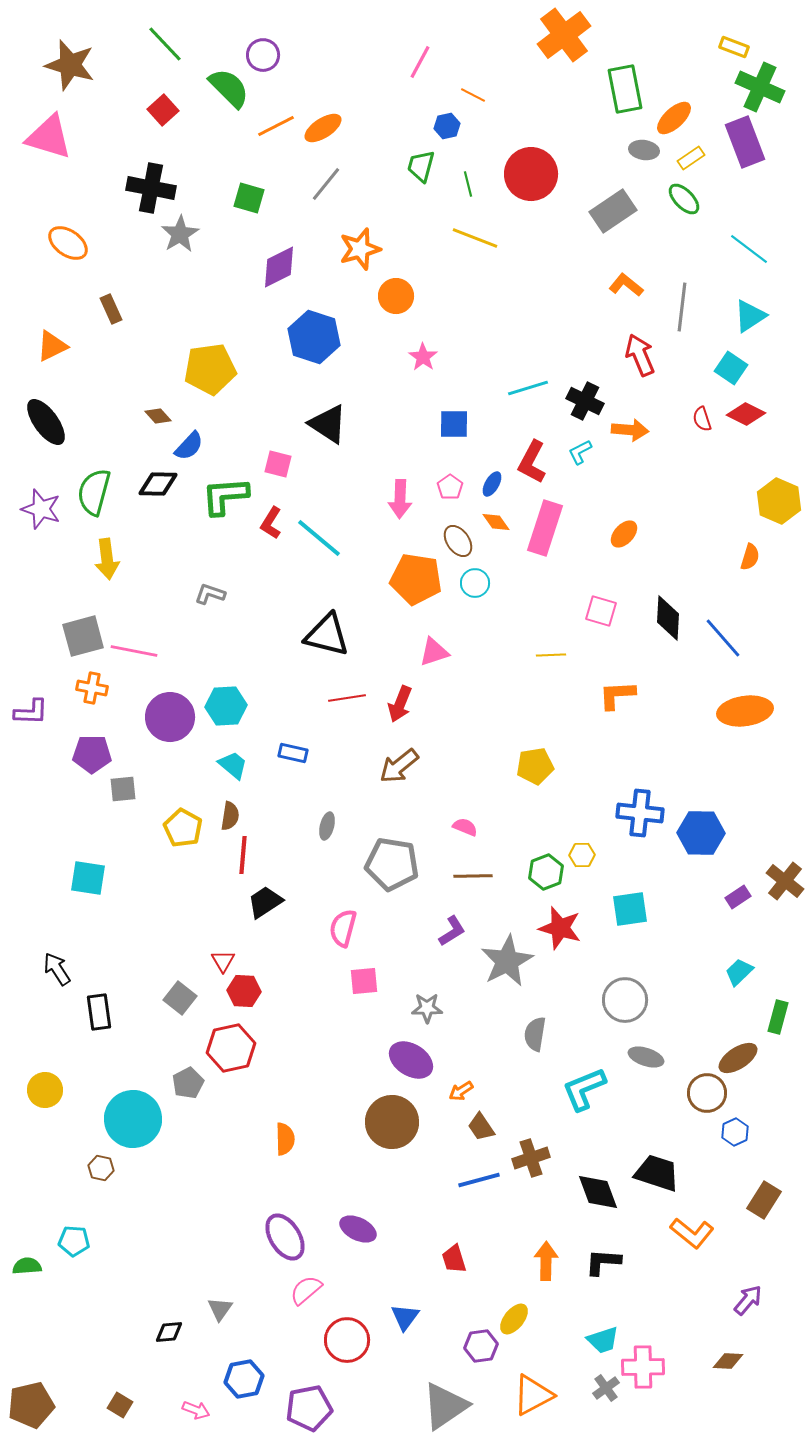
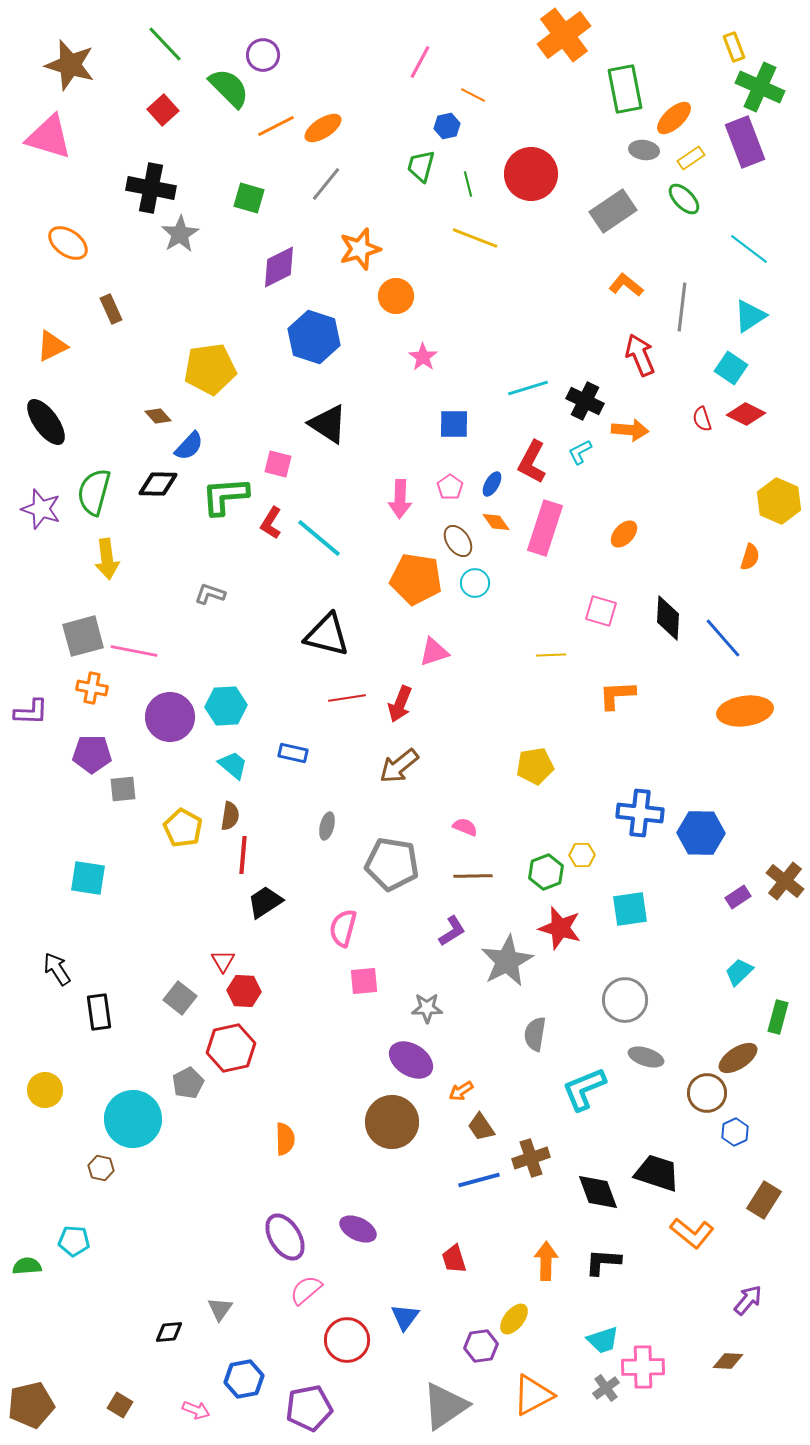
yellow rectangle at (734, 47): rotated 48 degrees clockwise
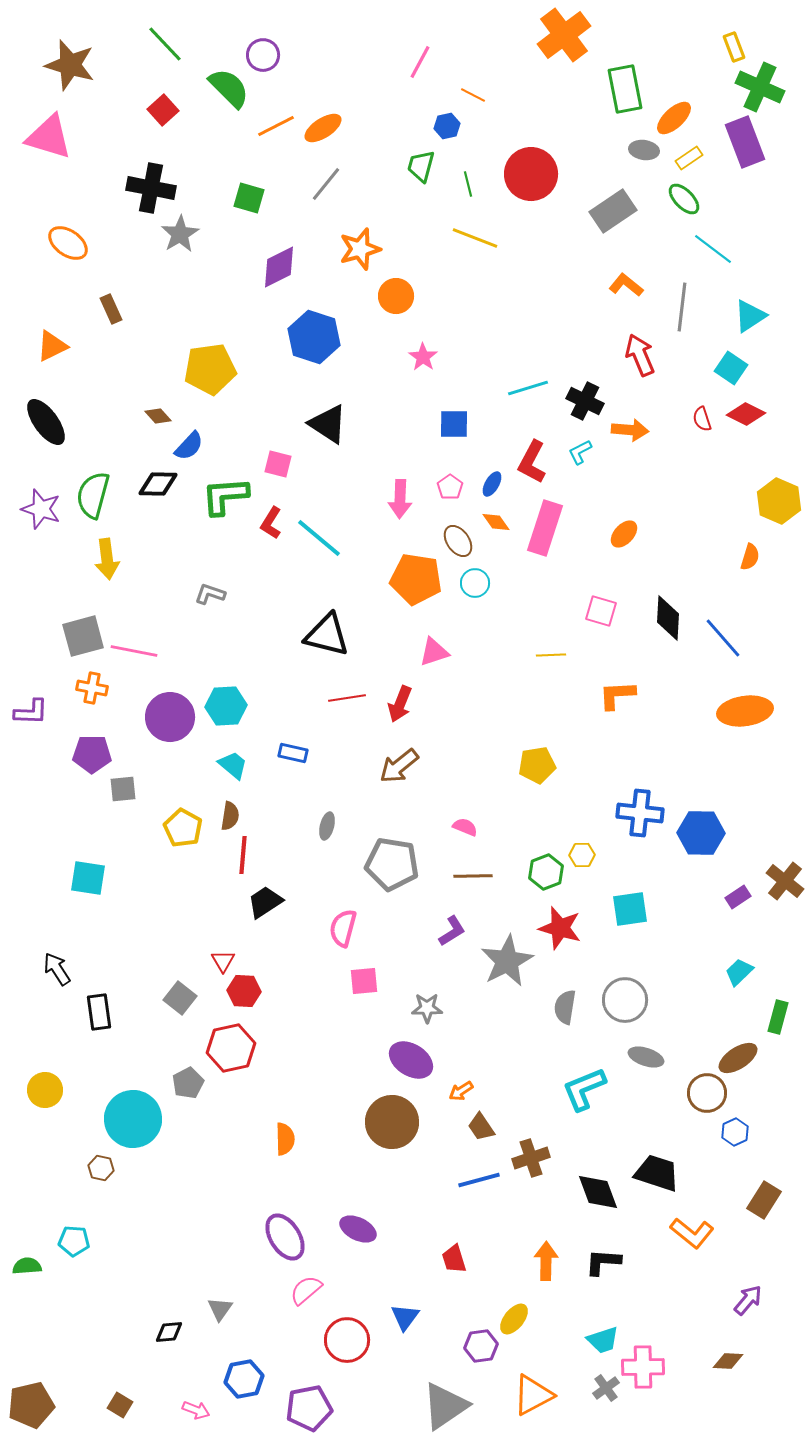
yellow rectangle at (691, 158): moved 2 px left
cyan line at (749, 249): moved 36 px left
green semicircle at (94, 492): moved 1 px left, 3 px down
yellow pentagon at (535, 766): moved 2 px right, 1 px up
gray semicircle at (535, 1034): moved 30 px right, 27 px up
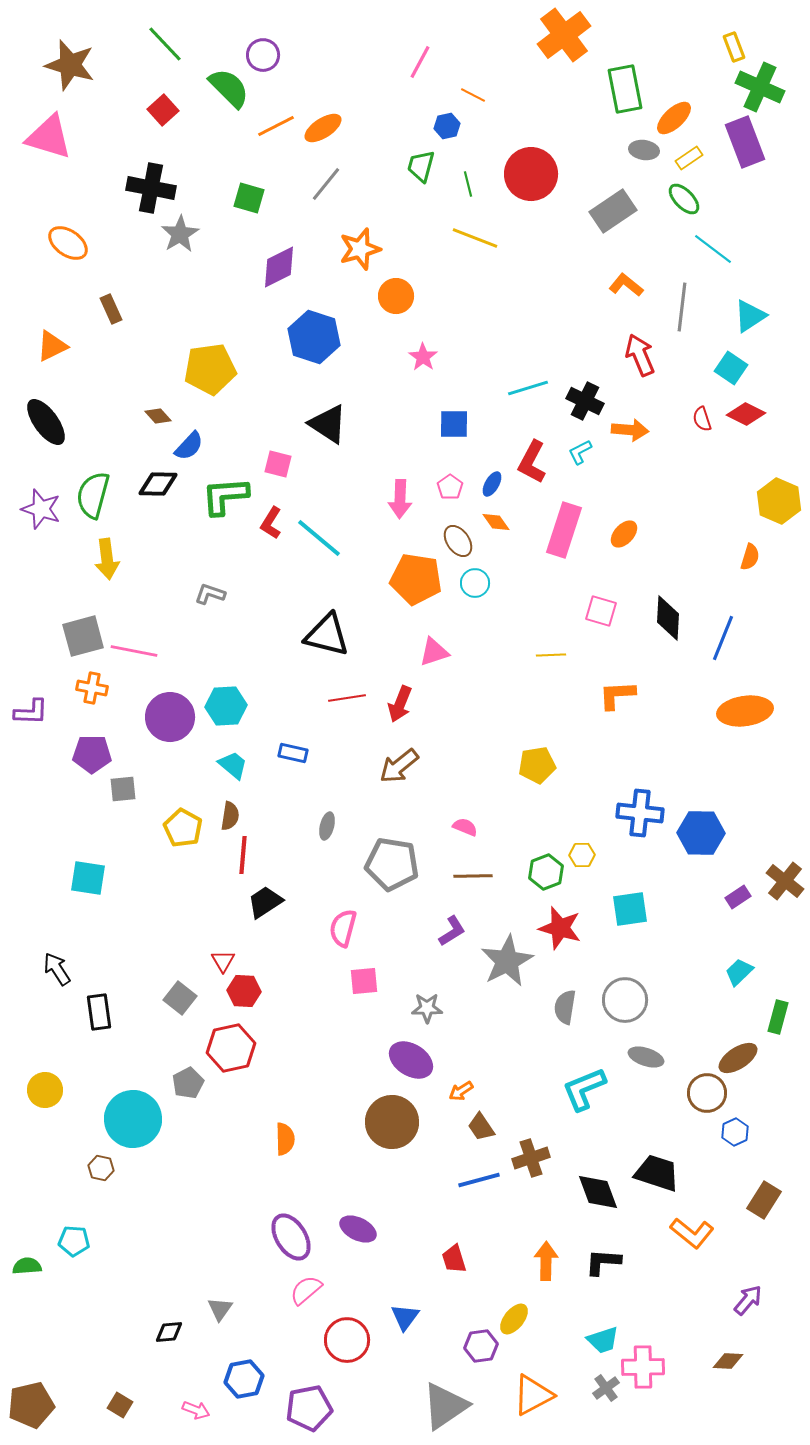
pink rectangle at (545, 528): moved 19 px right, 2 px down
blue line at (723, 638): rotated 63 degrees clockwise
purple ellipse at (285, 1237): moved 6 px right
